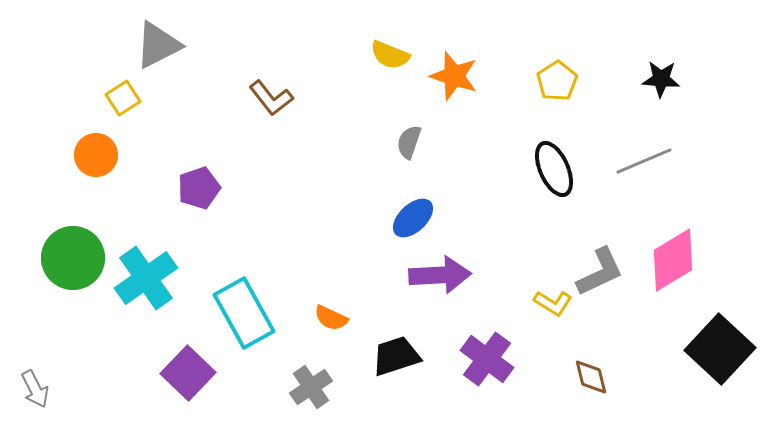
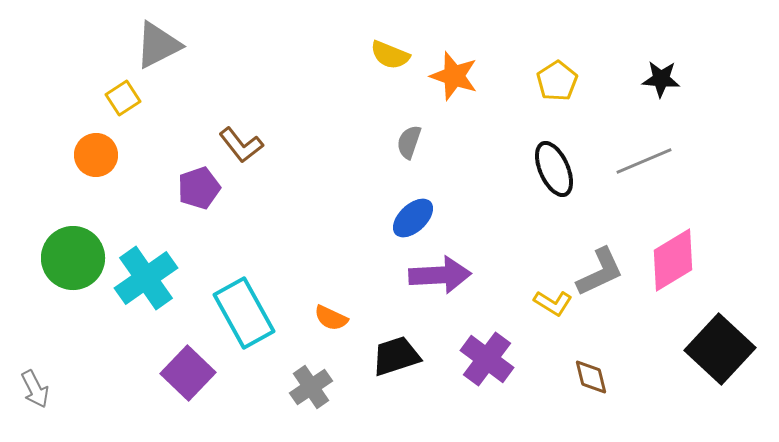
brown L-shape: moved 30 px left, 47 px down
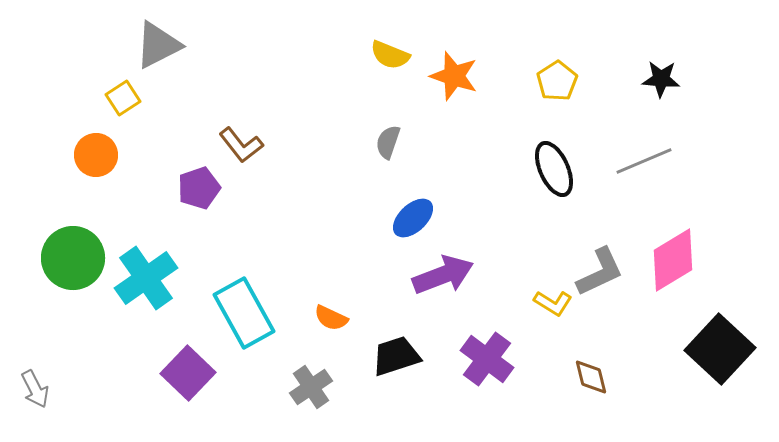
gray semicircle: moved 21 px left
purple arrow: moved 3 px right; rotated 18 degrees counterclockwise
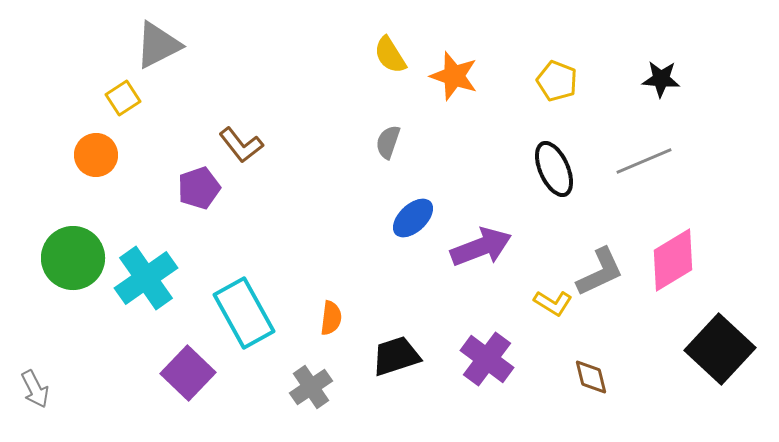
yellow semicircle: rotated 36 degrees clockwise
yellow pentagon: rotated 18 degrees counterclockwise
purple arrow: moved 38 px right, 28 px up
orange semicircle: rotated 108 degrees counterclockwise
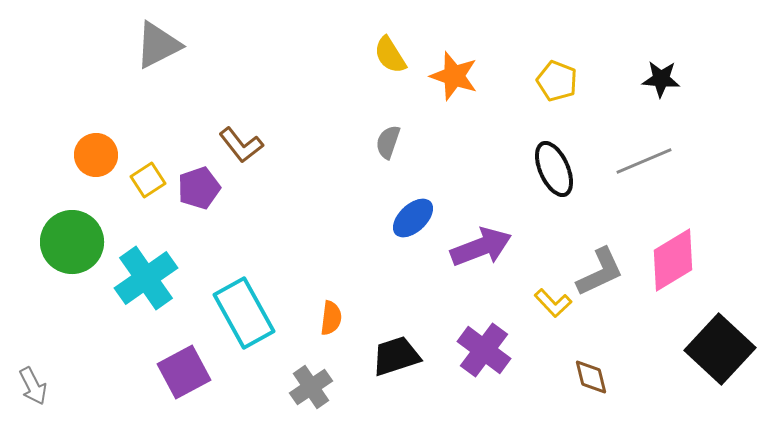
yellow square: moved 25 px right, 82 px down
green circle: moved 1 px left, 16 px up
yellow L-shape: rotated 15 degrees clockwise
purple cross: moved 3 px left, 9 px up
purple square: moved 4 px left, 1 px up; rotated 18 degrees clockwise
gray arrow: moved 2 px left, 3 px up
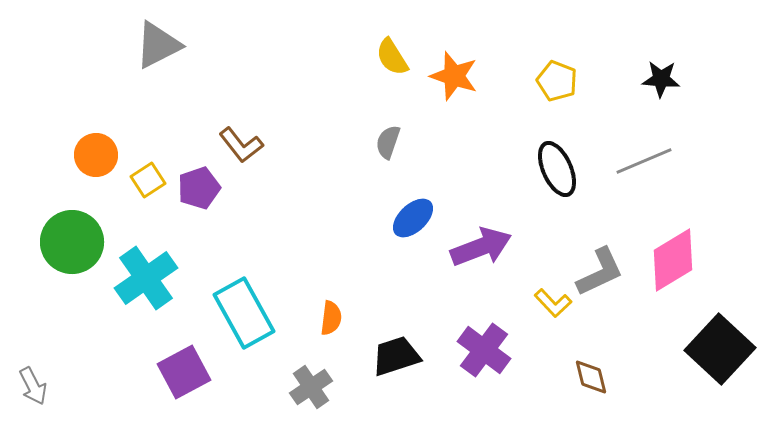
yellow semicircle: moved 2 px right, 2 px down
black ellipse: moved 3 px right
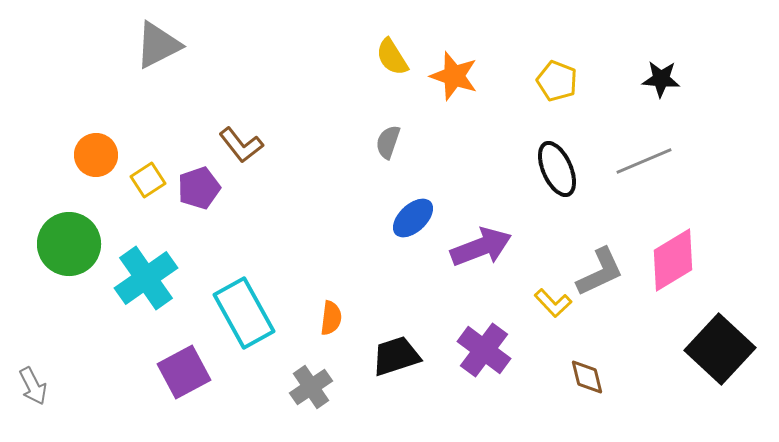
green circle: moved 3 px left, 2 px down
brown diamond: moved 4 px left
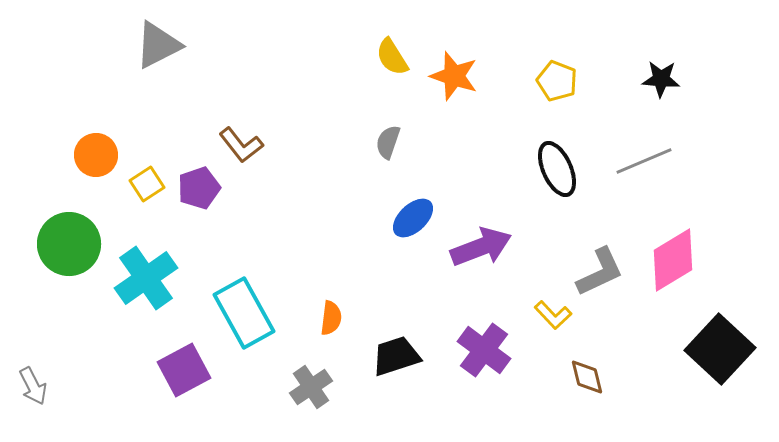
yellow square: moved 1 px left, 4 px down
yellow L-shape: moved 12 px down
purple square: moved 2 px up
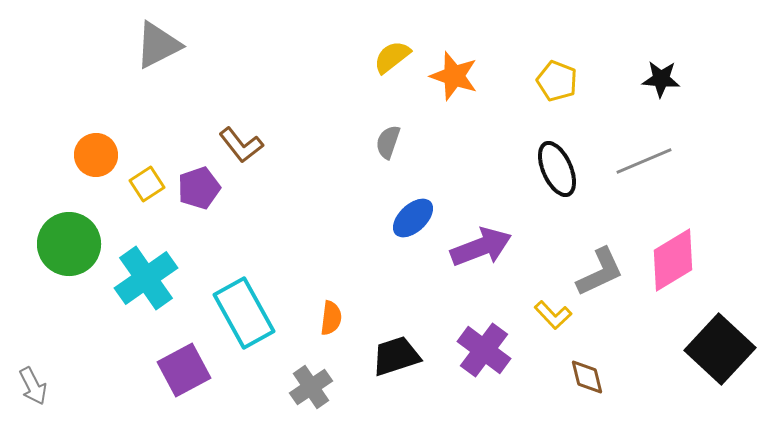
yellow semicircle: rotated 84 degrees clockwise
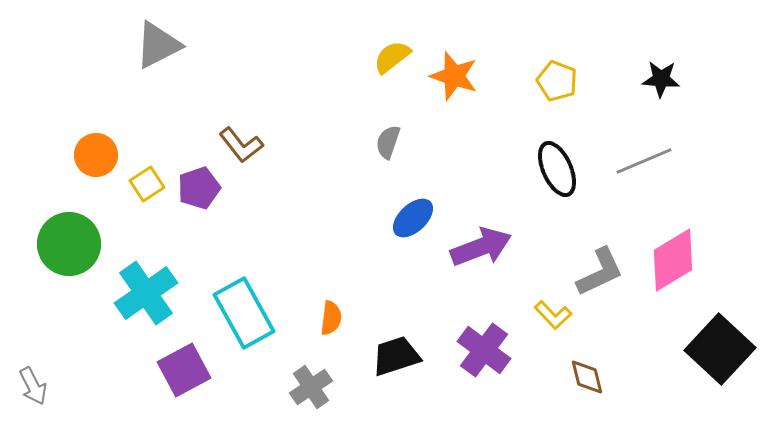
cyan cross: moved 15 px down
